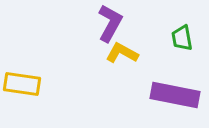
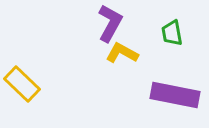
green trapezoid: moved 10 px left, 5 px up
yellow rectangle: rotated 36 degrees clockwise
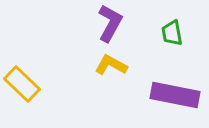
yellow L-shape: moved 11 px left, 12 px down
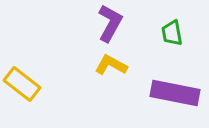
yellow rectangle: rotated 6 degrees counterclockwise
purple rectangle: moved 2 px up
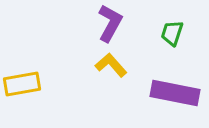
green trapezoid: rotated 28 degrees clockwise
yellow L-shape: rotated 20 degrees clockwise
yellow rectangle: rotated 48 degrees counterclockwise
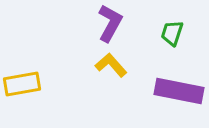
purple rectangle: moved 4 px right, 2 px up
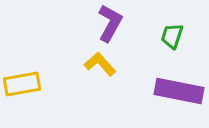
green trapezoid: moved 3 px down
yellow L-shape: moved 11 px left, 1 px up
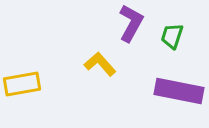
purple L-shape: moved 21 px right
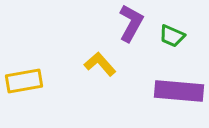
green trapezoid: rotated 84 degrees counterclockwise
yellow rectangle: moved 2 px right, 3 px up
purple rectangle: rotated 6 degrees counterclockwise
